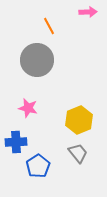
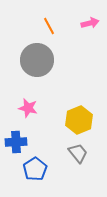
pink arrow: moved 2 px right, 11 px down; rotated 12 degrees counterclockwise
blue pentagon: moved 3 px left, 3 px down
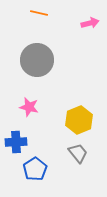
orange line: moved 10 px left, 13 px up; rotated 48 degrees counterclockwise
pink star: moved 1 px right, 1 px up
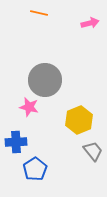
gray circle: moved 8 px right, 20 px down
gray trapezoid: moved 15 px right, 2 px up
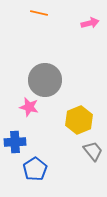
blue cross: moved 1 px left
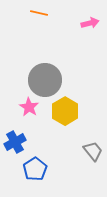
pink star: rotated 18 degrees clockwise
yellow hexagon: moved 14 px left, 9 px up; rotated 8 degrees counterclockwise
blue cross: rotated 25 degrees counterclockwise
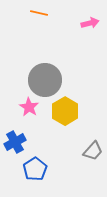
gray trapezoid: rotated 80 degrees clockwise
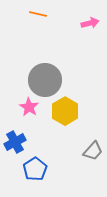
orange line: moved 1 px left, 1 px down
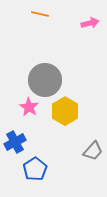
orange line: moved 2 px right
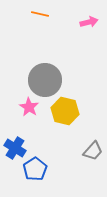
pink arrow: moved 1 px left, 1 px up
yellow hexagon: rotated 16 degrees counterclockwise
blue cross: moved 6 px down; rotated 30 degrees counterclockwise
